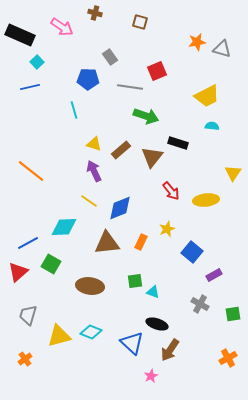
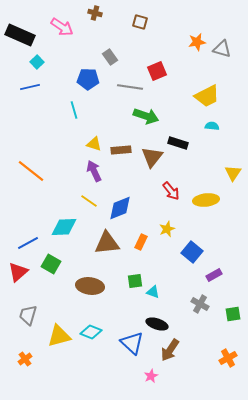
brown rectangle at (121, 150): rotated 36 degrees clockwise
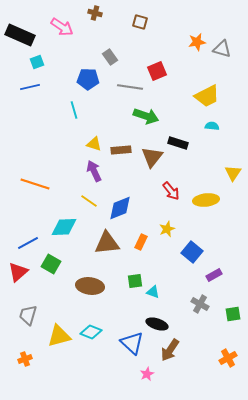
cyan square at (37, 62): rotated 24 degrees clockwise
orange line at (31, 171): moved 4 px right, 13 px down; rotated 20 degrees counterclockwise
orange cross at (25, 359): rotated 16 degrees clockwise
pink star at (151, 376): moved 4 px left, 2 px up
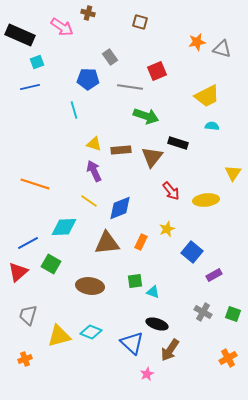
brown cross at (95, 13): moved 7 px left
gray cross at (200, 304): moved 3 px right, 8 px down
green square at (233, 314): rotated 28 degrees clockwise
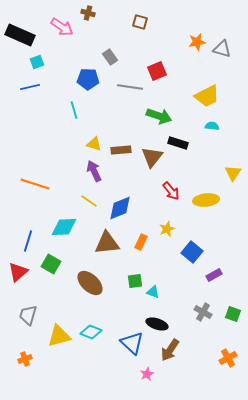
green arrow at (146, 116): moved 13 px right
blue line at (28, 243): moved 2 px up; rotated 45 degrees counterclockwise
brown ellipse at (90, 286): moved 3 px up; rotated 36 degrees clockwise
